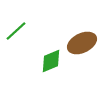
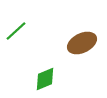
green diamond: moved 6 px left, 18 px down
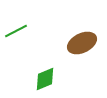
green line: rotated 15 degrees clockwise
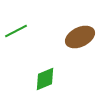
brown ellipse: moved 2 px left, 6 px up
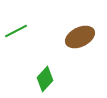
green diamond: rotated 25 degrees counterclockwise
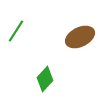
green line: rotated 30 degrees counterclockwise
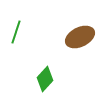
green line: moved 1 px down; rotated 15 degrees counterclockwise
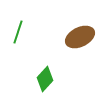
green line: moved 2 px right
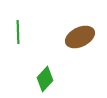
green line: rotated 20 degrees counterclockwise
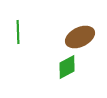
green diamond: moved 22 px right, 12 px up; rotated 20 degrees clockwise
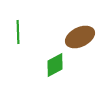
green diamond: moved 12 px left, 2 px up
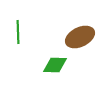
green diamond: rotated 30 degrees clockwise
